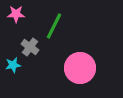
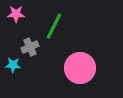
gray cross: rotated 30 degrees clockwise
cyan star: rotated 14 degrees clockwise
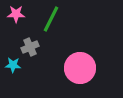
green line: moved 3 px left, 7 px up
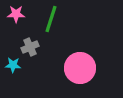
green line: rotated 8 degrees counterclockwise
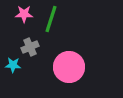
pink star: moved 8 px right
pink circle: moved 11 px left, 1 px up
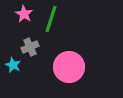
pink star: rotated 30 degrees clockwise
cyan star: rotated 21 degrees clockwise
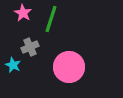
pink star: moved 1 px left, 1 px up
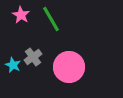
pink star: moved 2 px left, 2 px down
green line: rotated 48 degrees counterclockwise
gray cross: moved 3 px right, 10 px down; rotated 12 degrees counterclockwise
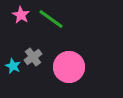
green line: rotated 24 degrees counterclockwise
cyan star: moved 1 px down
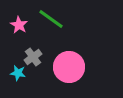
pink star: moved 2 px left, 10 px down
cyan star: moved 5 px right, 7 px down; rotated 14 degrees counterclockwise
